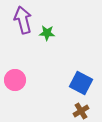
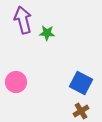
pink circle: moved 1 px right, 2 px down
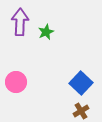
purple arrow: moved 3 px left, 2 px down; rotated 16 degrees clockwise
green star: moved 1 px left, 1 px up; rotated 28 degrees counterclockwise
blue square: rotated 15 degrees clockwise
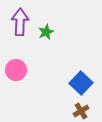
pink circle: moved 12 px up
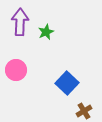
blue square: moved 14 px left
brown cross: moved 3 px right
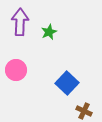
green star: moved 3 px right
brown cross: rotated 35 degrees counterclockwise
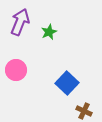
purple arrow: rotated 20 degrees clockwise
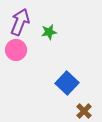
green star: rotated 14 degrees clockwise
pink circle: moved 20 px up
brown cross: rotated 21 degrees clockwise
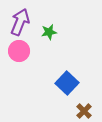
pink circle: moved 3 px right, 1 px down
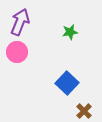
green star: moved 21 px right
pink circle: moved 2 px left, 1 px down
